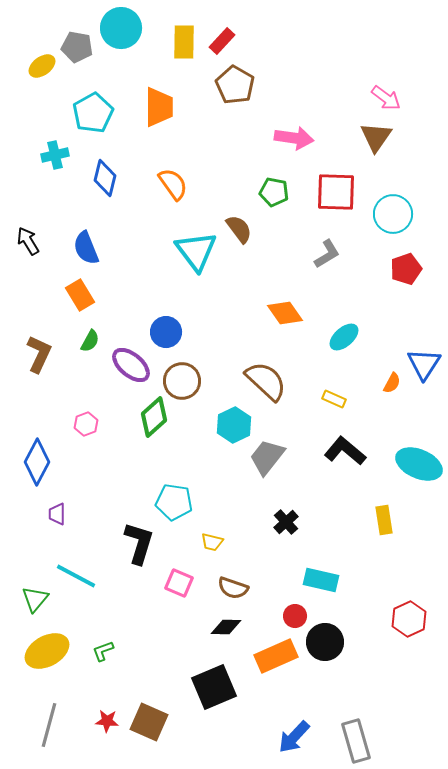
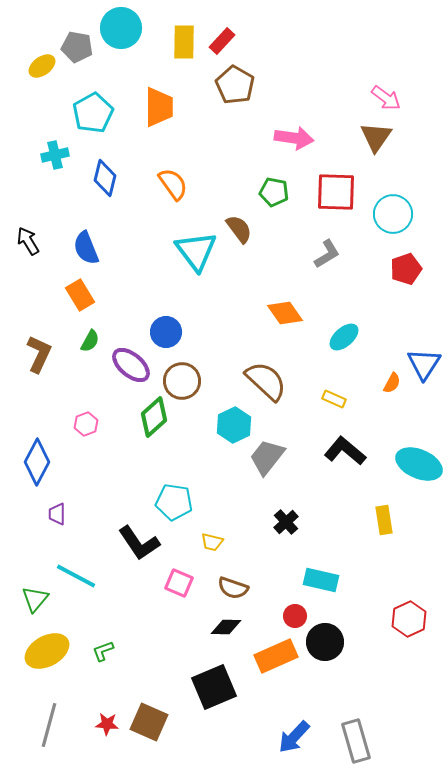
black L-shape at (139, 543): rotated 129 degrees clockwise
red star at (107, 721): moved 3 px down
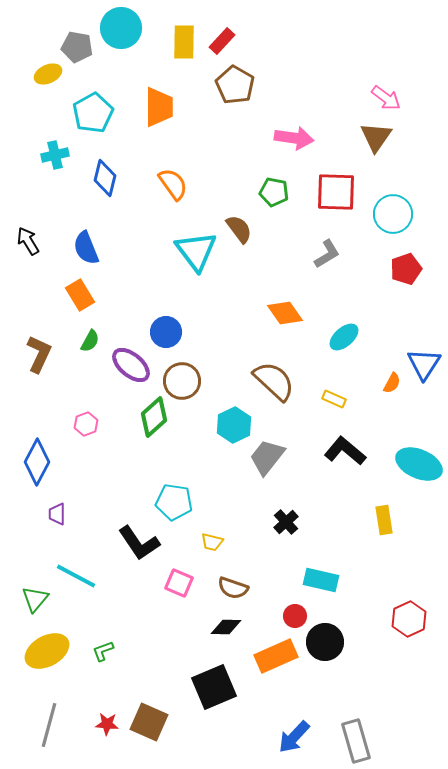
yellow ellipse at (42, 66): moved 6 px right, 8 px down; rotated 12 degrees clockwise
brown semicircle at (266, 381): moved 8 px right
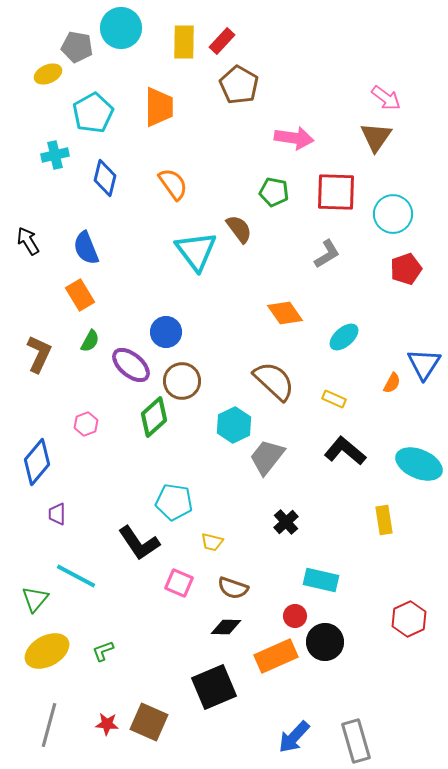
brown pentagon at (235, 85): moved 4 px right
blue diamond at (37, 462): rotated 12 degrees clockwise
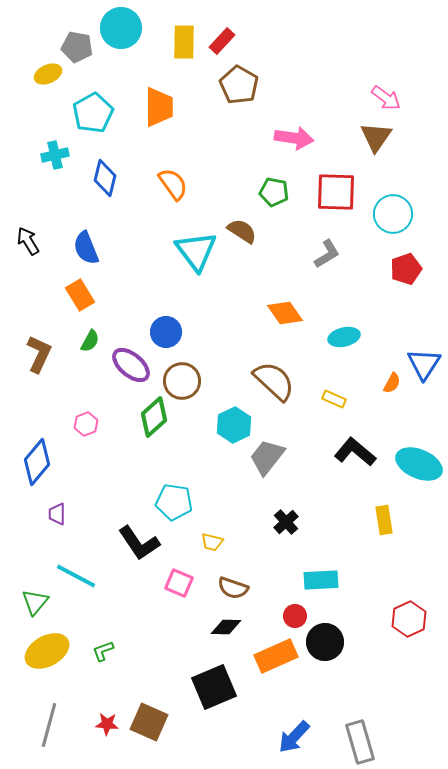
brown semicircle at (239, 229): moved 3 px right, 2 px down; rotated 20 degrees counterclockwise
cyan ellipse at (344, 337): rotated 28 degrees clockwise
black L-shape at (345, 451): moved 10 px right, 1 px down
cyan rectangle at (321, 580): rotated 16 degrees counterclockwise
green triangle at (35, 599): moved 3 px down
gray rectangle at (356, 741): moved 4 px right, 1 px down
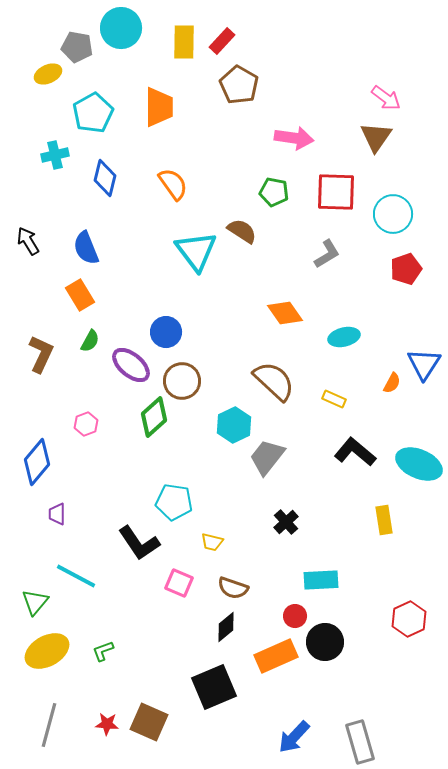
brown L-shape at (39, 354): moved 2 px right
black diamond at (226, 627): rotated 40 degrees counterclockwise
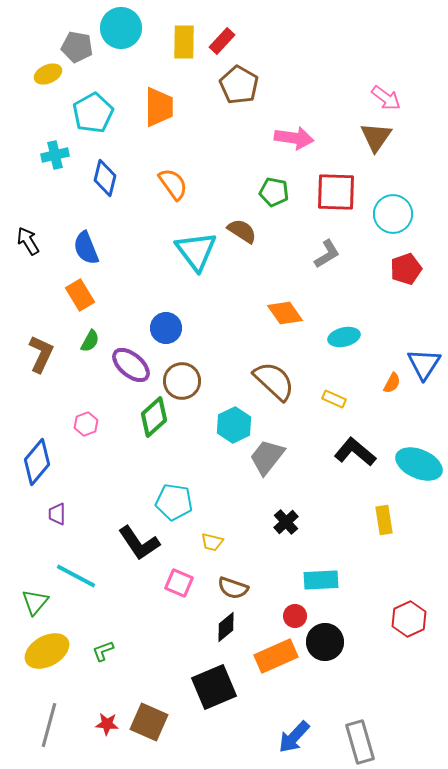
blue circle at (166, 332): moved 4 px up
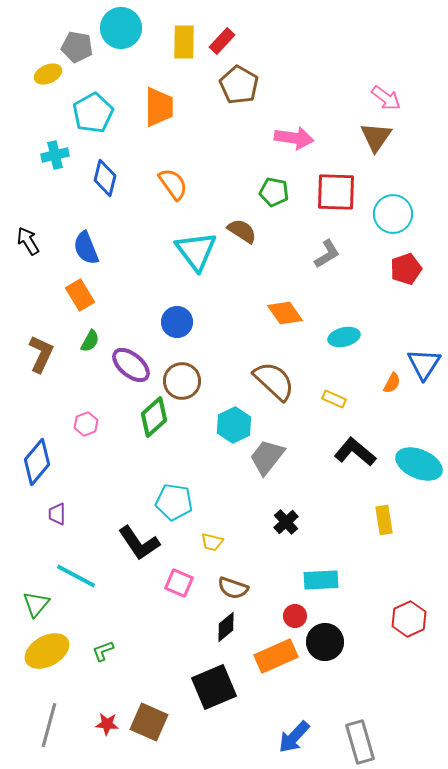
blue circle at (166, 328): moved 11 px right, 6 px up
green triangle at (35, 602): moved 1 px right, 2 px down
